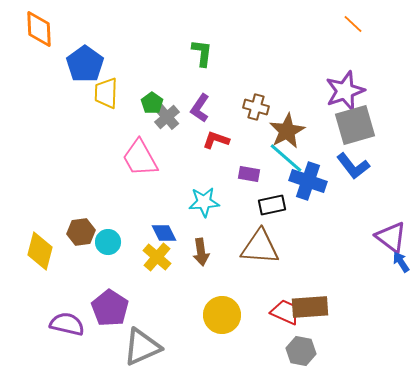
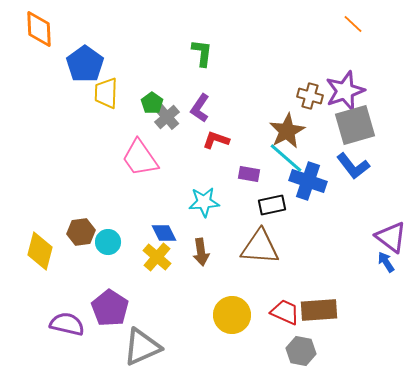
brown cross: moved 54 px right, 11 px up
pink trapezoid: rotated 6 degrees counterclockwise
blue arrow: moved 15 px left
brown rectangle: moved 9 px right, 3 px down
yellow circle: moved 10 px right
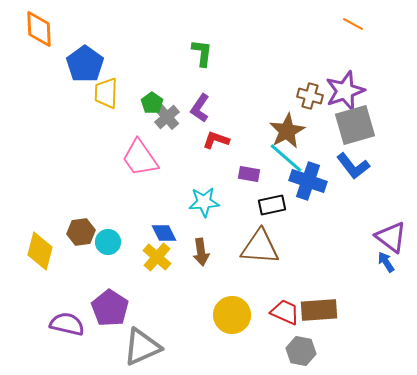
orange line: rotated 15 degrees counterclockwise
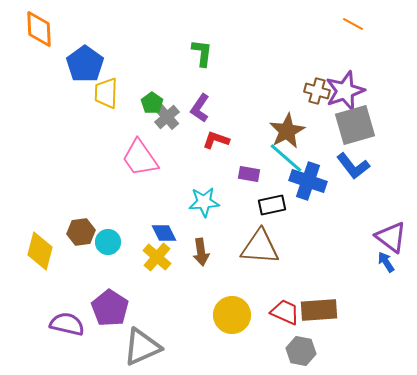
brown cross: moved 7 px right, 5 px up
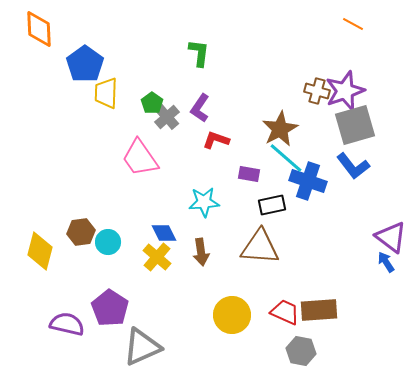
green L-shape: moved 3 px left
brown star: moved 7 px left, 2 px up
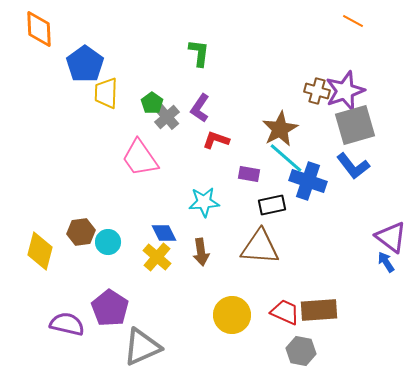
orange line: moved 3 px up
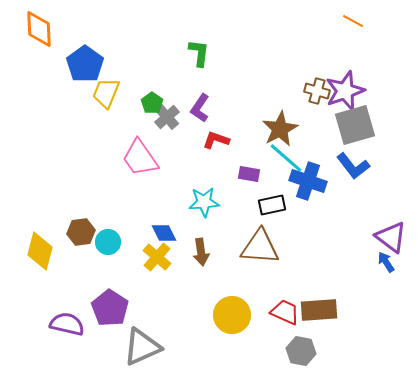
yellow trapezoid: rotated 20 degrees clockwise
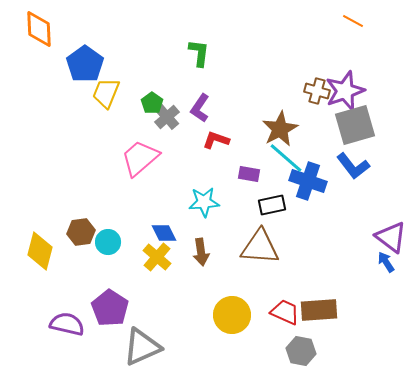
pink trapezoid: rotated 84 degrees clockwise
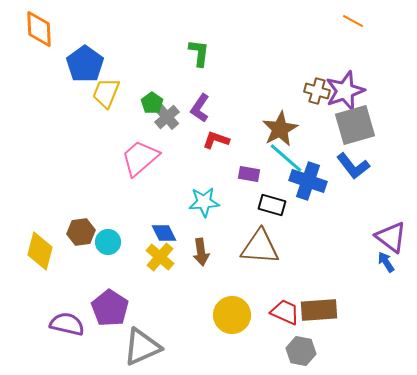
black rectangle: rotated 28 degrees clockwise
yellow cross: moved 3 px right
